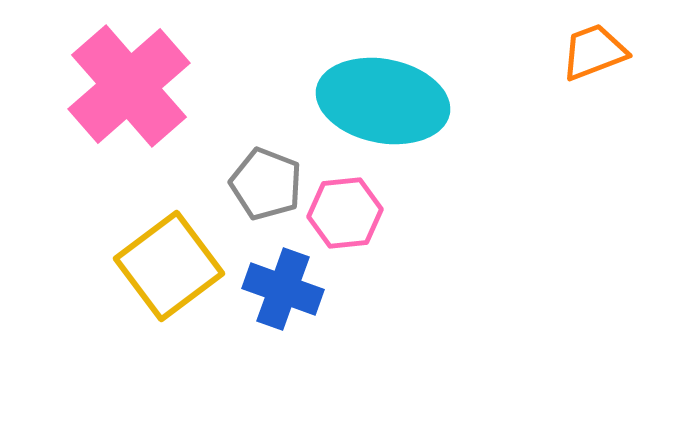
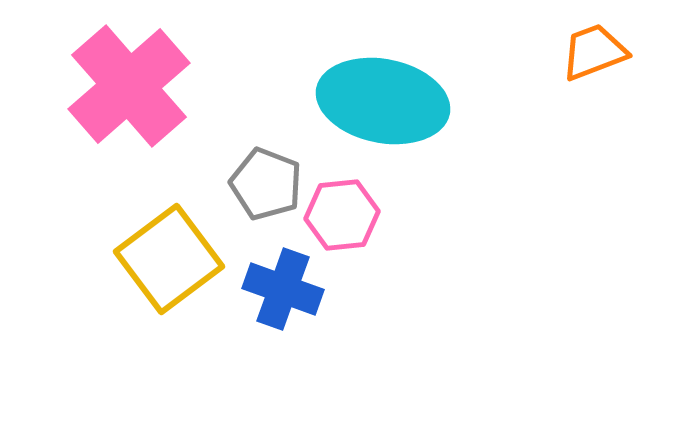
pink hexagon: moved 3 px left, 2 px down
yellow square: moved 7 px up
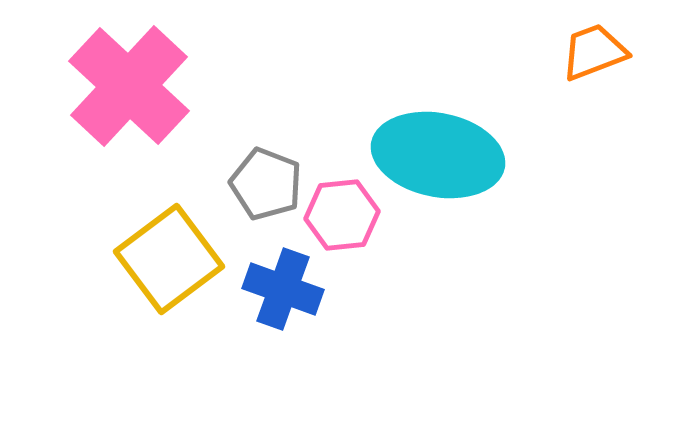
pink cross: rotated 6 degrees counterclockwise
cyan ellipse: moved 55 px right, 54 px down
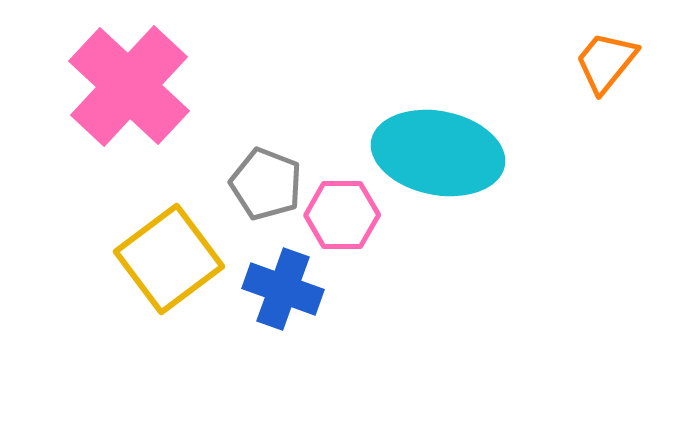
orange trapezoid: moved 12 px right, 10 px down; rotated 30 degrees counterclockwise
cyan ellipse: moved 2 px up
pink hexagon: rotated 6 degrees clockwise
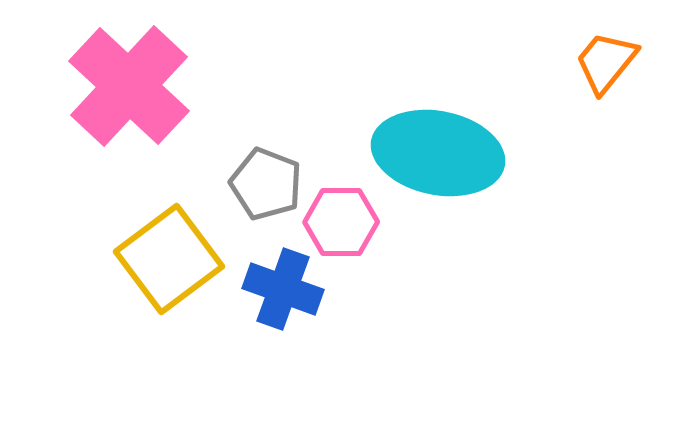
pink hexagon: moved 1 px left, 7 px down
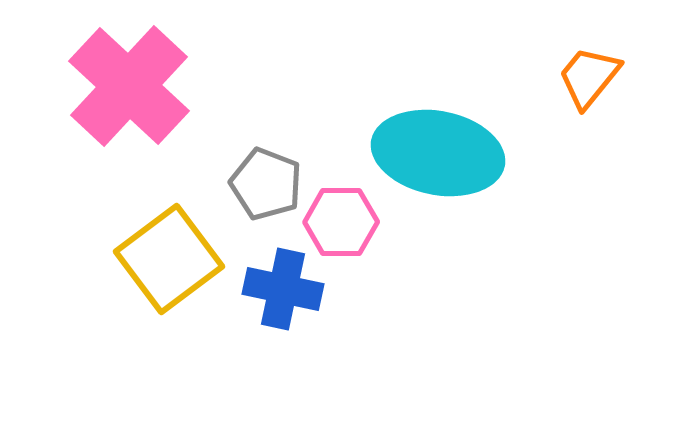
orange trapezoid: moved 17 px left, 15 px down
blue cross: rotated 8 degrees counterclockwise
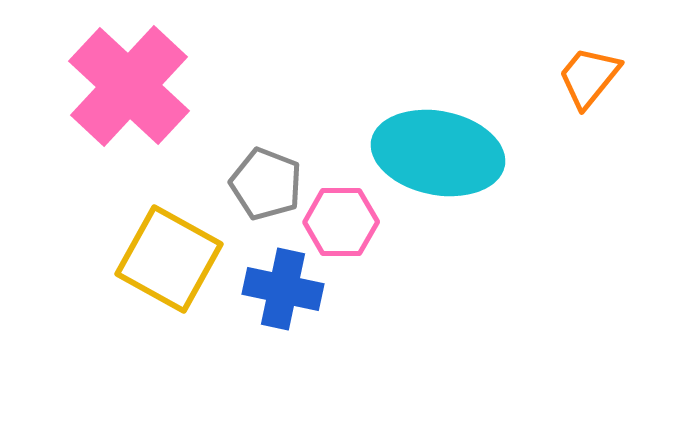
yellow square: rotated 24 degrees counterclockwise
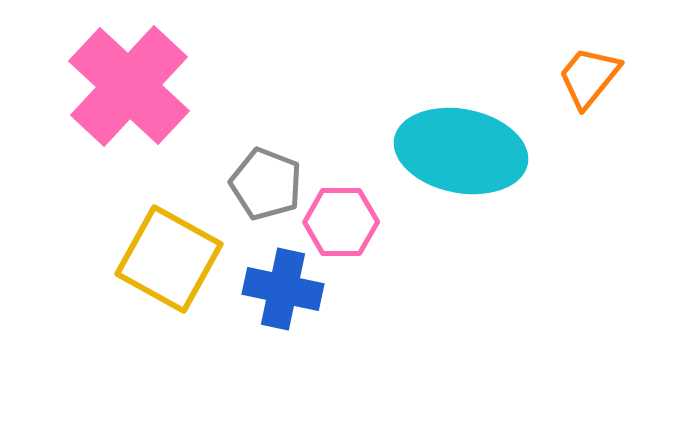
cyan ellipse: moved 23 px right, 2 px up
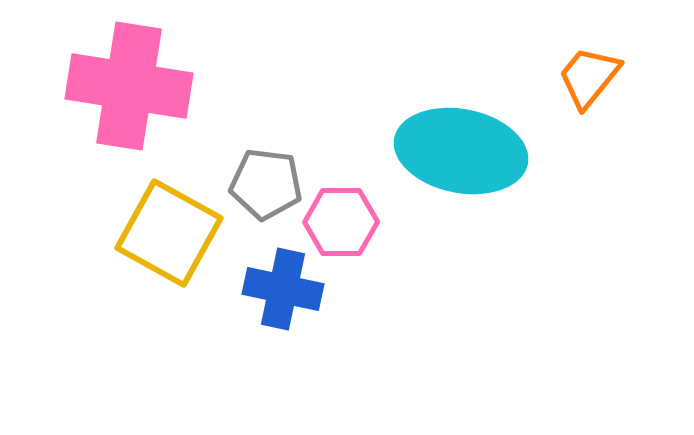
pink cross: rotated 34 degrees counterclockwise
gray pentagon: rotated 14 degrees counterclockwise
yellow square: moved 26 px up
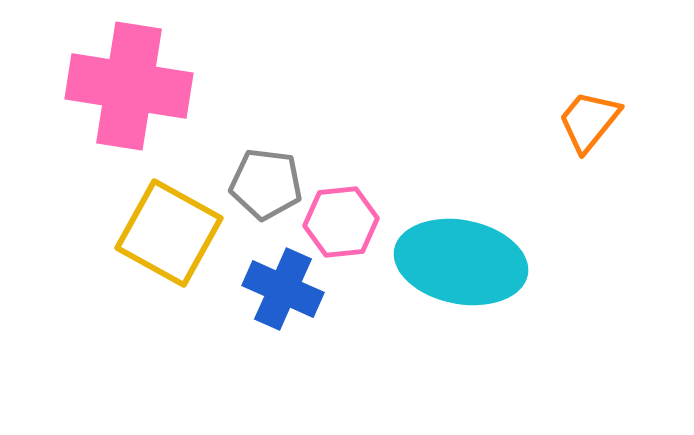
orange trapezoid: moved 44 px down
cyan ellipse: moved 111 px down
pink hexagon: rotated 6 degrees counterclockwise
blue cross: rotated 12 degrees clockwise
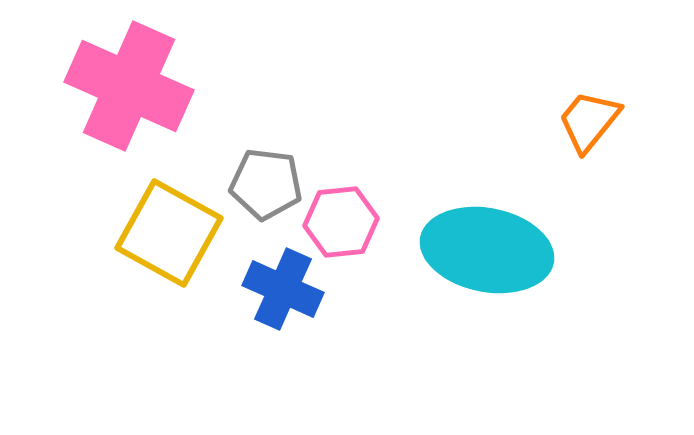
pink cross: rotated 15 degrees clockwise
cyan ellipse: moved 26 px right, 12 px up
